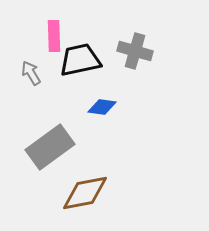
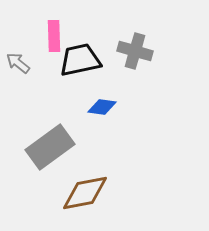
gray arrow: moved 13 px left, 10 px up; rotated 20 degrees counterclockwise
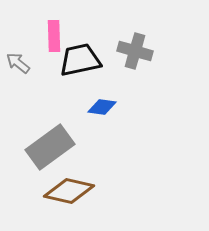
brown diamond: moved 16 px left, 2 px up; rotated 24 degrees clockwise
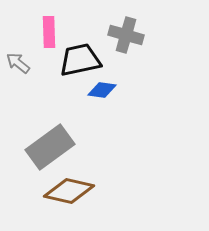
pink rectangle: moved 5 px left, 4 px up
gray cross: moved 9 px left, 16 px up
blue diamond: moved 17 px up
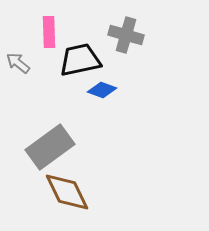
blue diamond: rotated 12 degrees clockwise
brown diamond: moved 2 px left, 1 px down; rotated 51 degrees clockwise
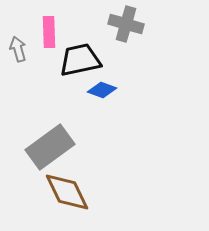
gray cross: moved 11 px up
gray arrow: moved 14 px up; rotated 35 degrees clockwise
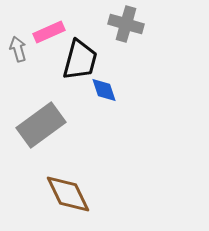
pink rectangle: rotated 68 degrees clockwise
black trapezoid: rotated 117 degrees clockwise
blue diamond: moved 2 px right; rotated 52 degrees clockwise
gray rectangle: moved 9 px left, 22 px up
brown diamond: moved 1 px right, 2 px down
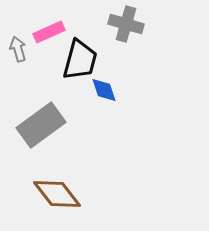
brown diamond: moved 11 px left; rotated 12 degrees counterclockwise
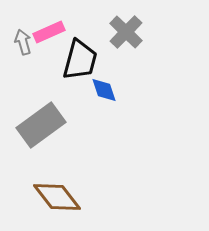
gray cross: moved 8 px down; rotated 28 degrees clockwise
gray arrow: moved 5 px right, 7 px up
brown diamond: moved 3 px down
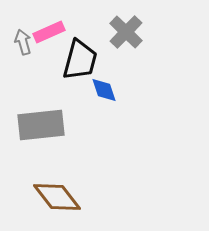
gray rectangle: rotated 30 degrees clockwise
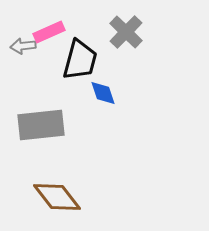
gray arrow: moved 4 px down; rotated 80 degrees counterclockwise
blue diamond: moved 1 px left, 3 px down
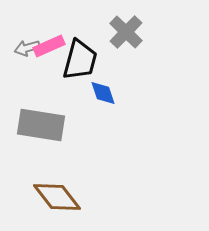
pink rectangle: moved 14 px down
gray arrow: moved 4 px right, 2 px down; rotated 10 degrees counterclockwise
gray rectangle: rotated 15 degrees clockwise
